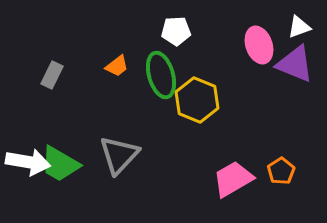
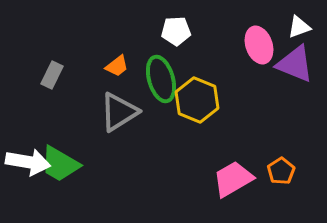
green ellipse: moved 4 px down
gray triangle: moved 43 px up; rotated 15 degrees clockwise
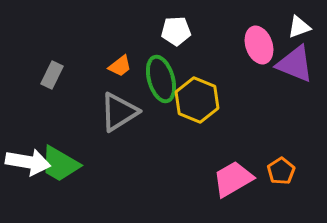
orange trapezoid: moved 3 px right
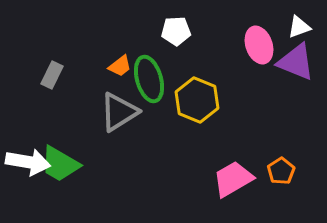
purple triangle: moved 1 px right, 2 px up
green ellipse: moved 12 px left
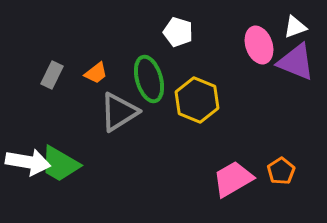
white triangle: moved 4 px left
white pentagon: moved 2 px right, 1 px down; rotated 20 degrees clockwise
orange trapezoid: moved 24 px left, 7 px down
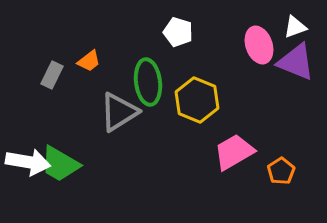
orange trapezoid: moved 7 px left, 12 px up
green ellipse: moved 1 px left, 3 px down; rotated 9 degrees clockwise
pink trapezoid: moved 1 px right, 27 px up
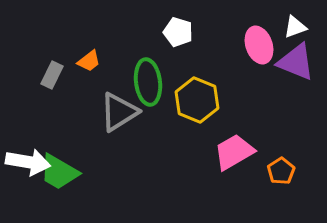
green trapezoid: moved 1 px left, 8 px down
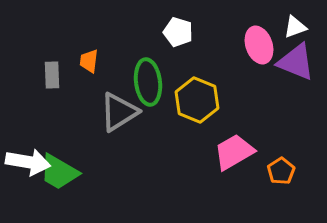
orange trapezoid: rotated 135 degrees clockwise
gray rectangle: rotated 28 degrees counterclockwise
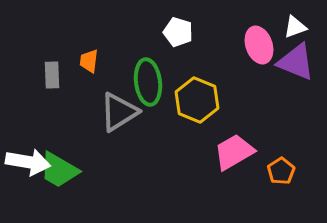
green trapezoid: moved 2 px up
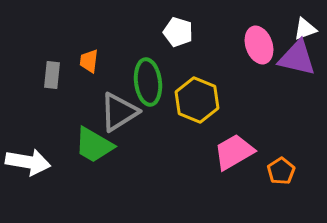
white triangle: moved 10 px right, 2 px down
purple triangle: moved 1 px right, 4 px up; rotated 9 degrees counterclockwise
gray rectangle: rotated 8 degrees clockwise
green trapezoid: moved 35 px right, 25 px up
